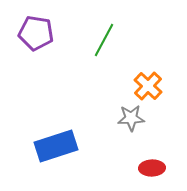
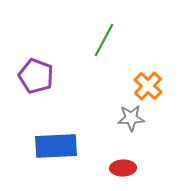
purple pentagon: moved 43 px down; rotated 12 degrees clockwise
blue rectangle: rotated 15 degrees clockwise
red ellipse: moved 29 px left
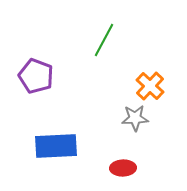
orange cross: moved 2 px right
gray star: moved 4 px right
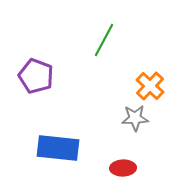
blue rectangle: moved 2 px right, 2 px down; rotated 9 degrees clockwise
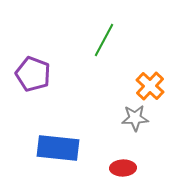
purple pentagon: moved 3 px left, 2 px up
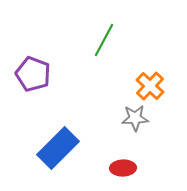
blue rectangle: rotated 51 degrees counterclockwise
